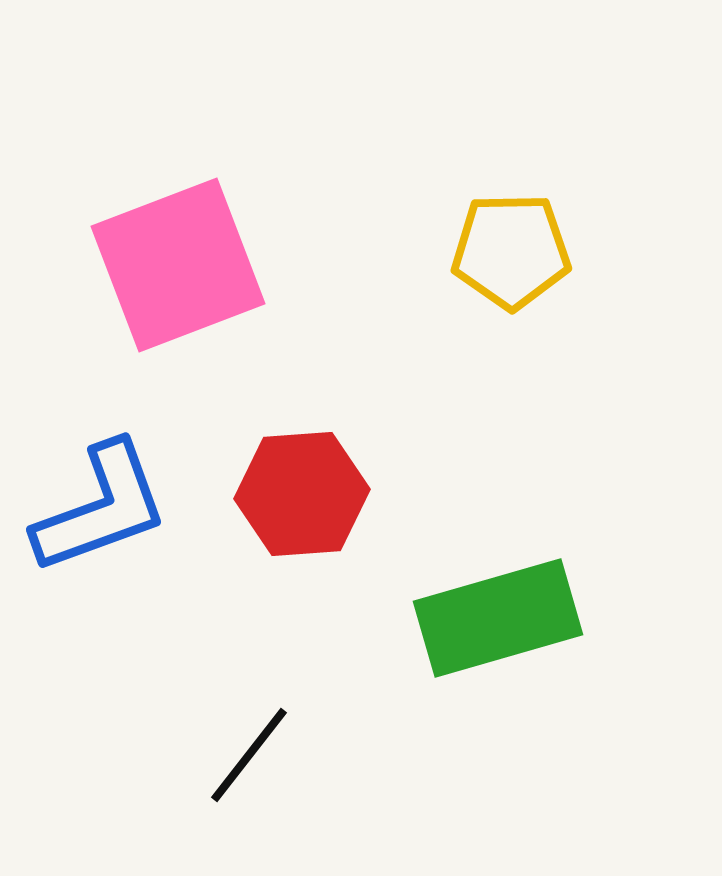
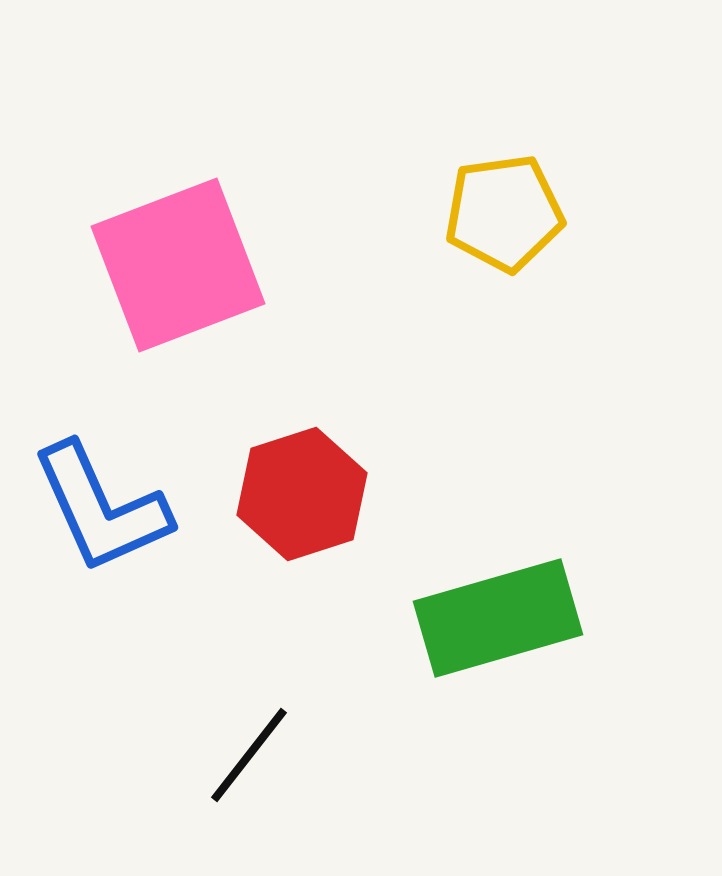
yellow pentagon: moved 7 px left, 38 px up; rotated 7 degrees counterclockwise
red hexagon: rotated 14 degrees counterclockwise
blue L-shape: rotated 86 degrees clockwise
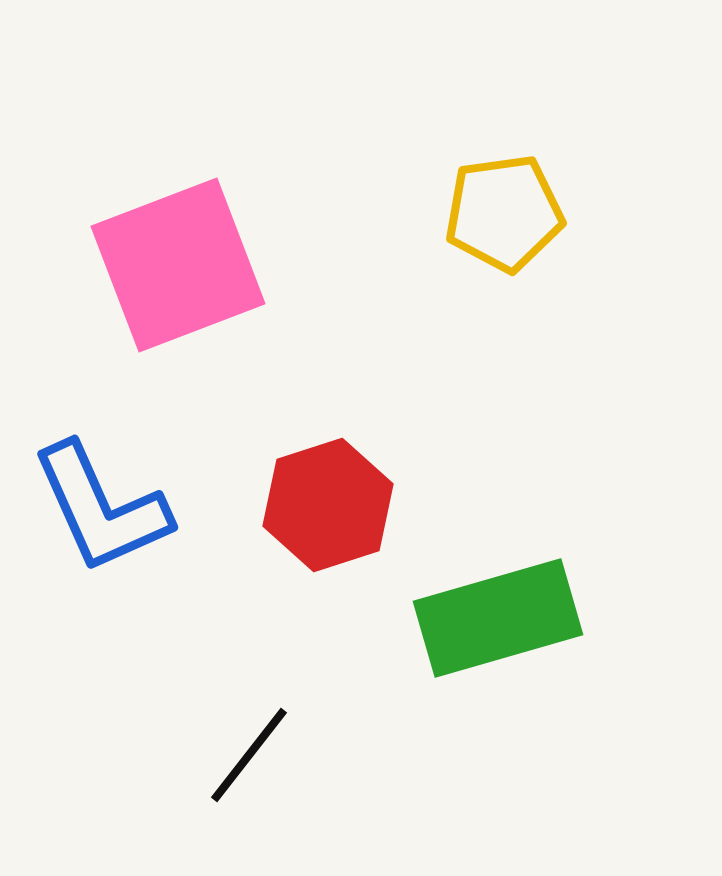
red hexagon: moved 26 px right, 11 px down
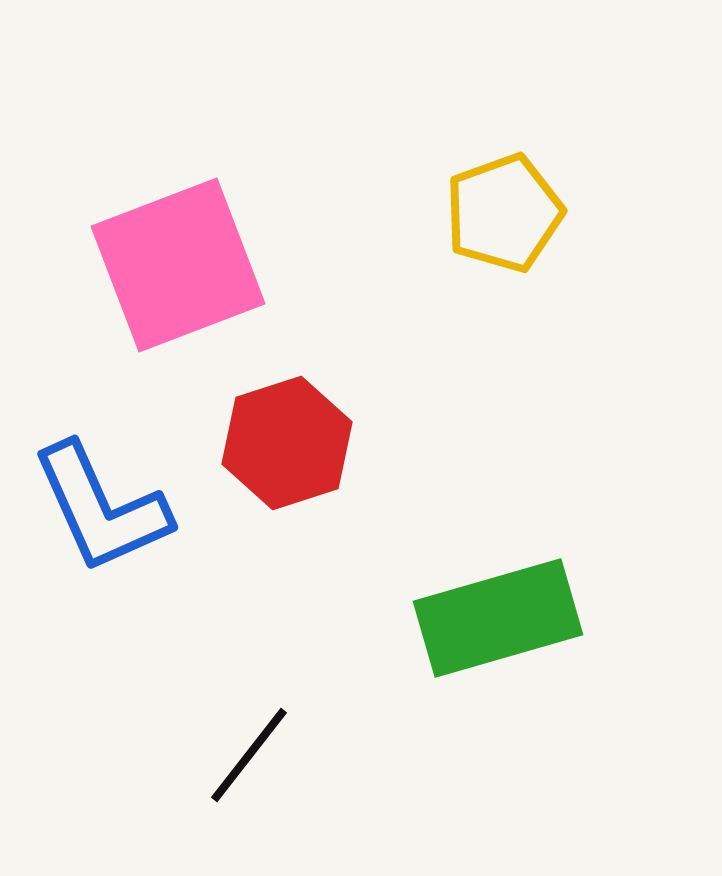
yellow pentagon: rotated 12 degrees counterclockwise
red hexagon: moved 41 px left, 62 px up
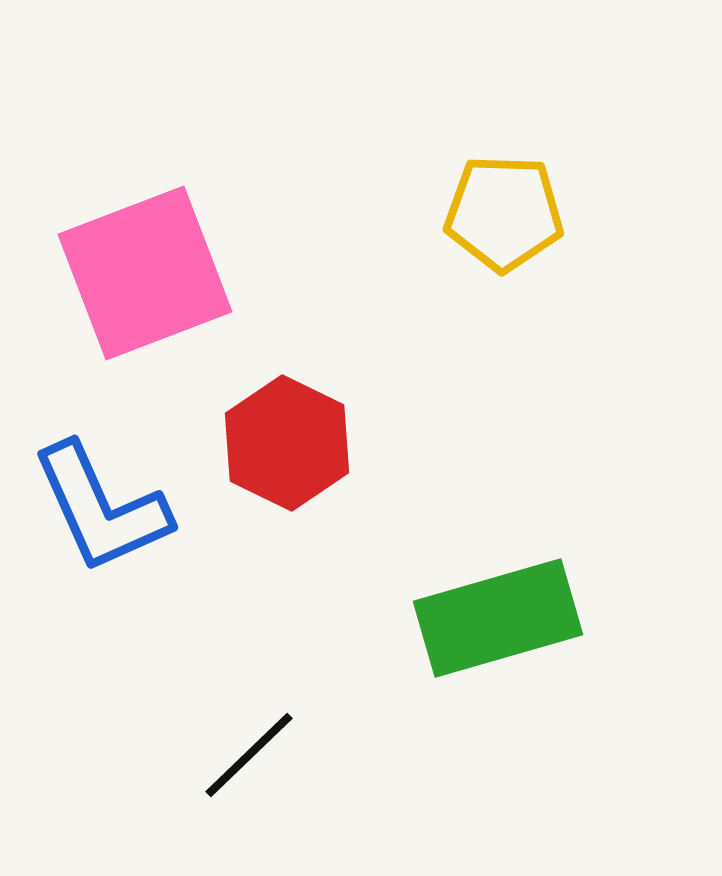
yellow pentagon: rotated 22 degrees clockwise
pink square: moved 33 px left, 8 px down
red hexagon: rotated 16 degrees counterclockwise
black line: rotated 8 degrees clockwise
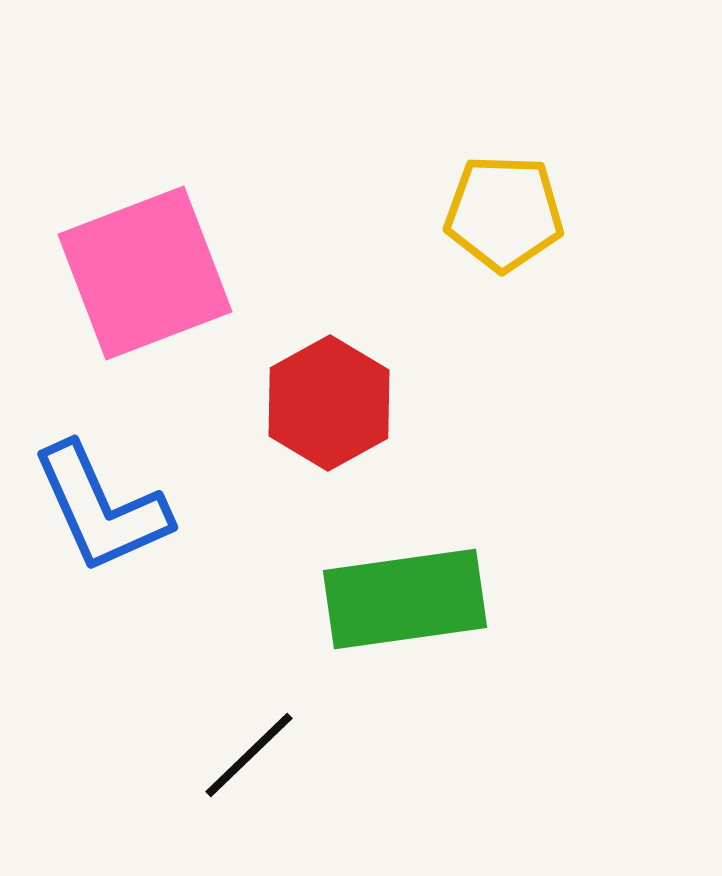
red hexagon: moved 42 px right, 40 px up; rotated 5 degrees clockwise
green rectangle: moved 93 px left, 19 px up; rotated 8 degrees clockwise
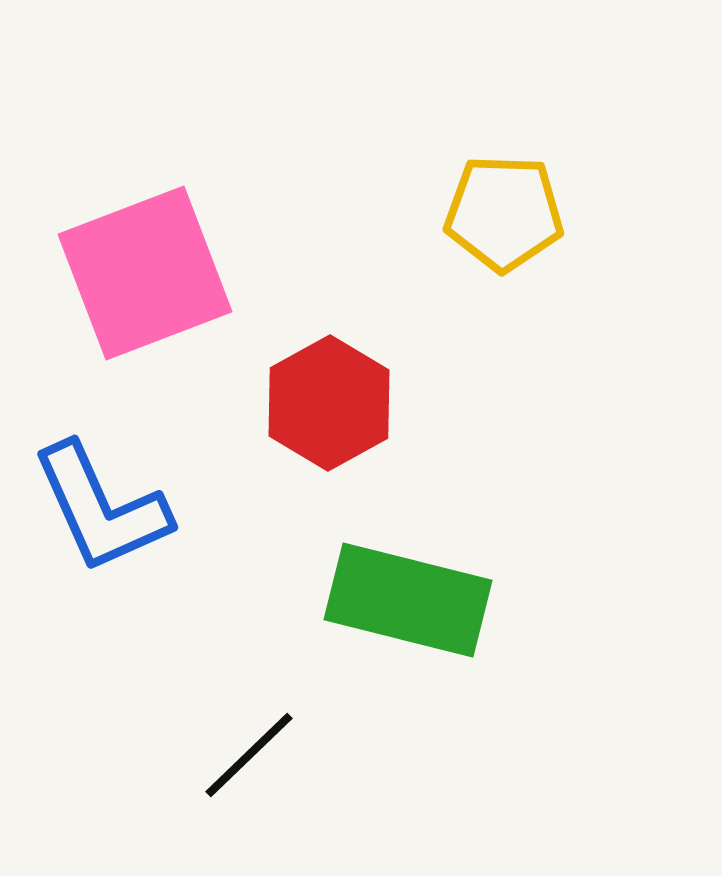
green rectangle: moved 3 px right, 1 px down; rotated 22 degrees clockwise
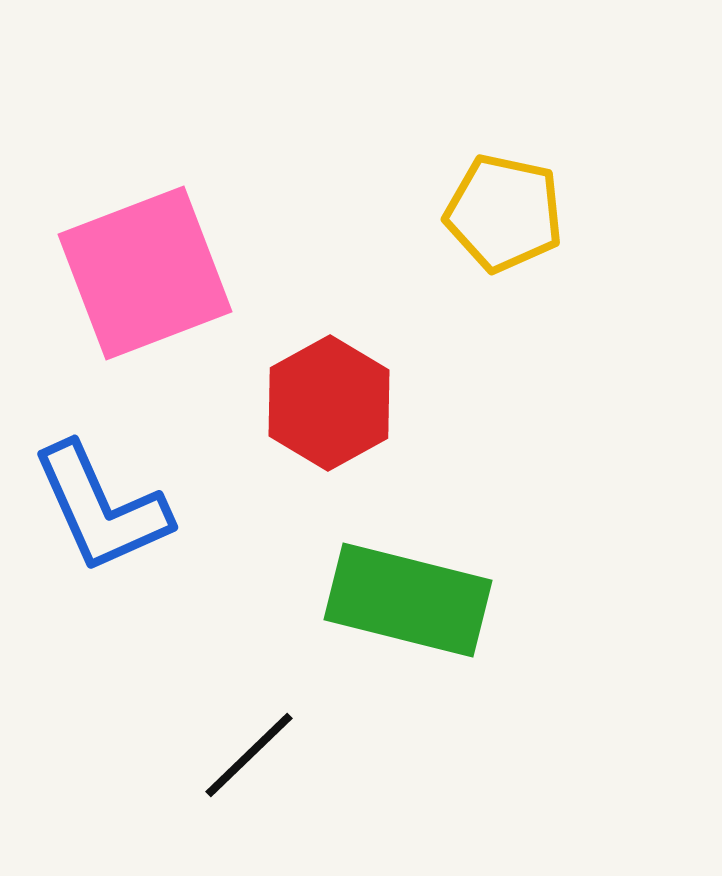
yellow pentagon: rotated 10 degrees clockwise
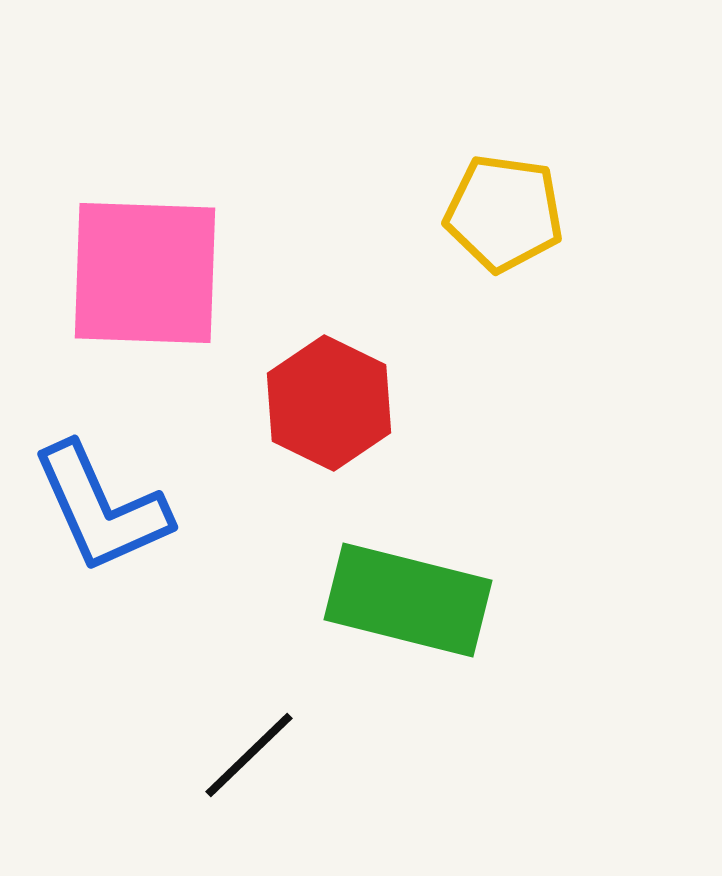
yellow pentagon: rotated 4 degrees counterclockwise
pink square: rotated 23 degrees clockwise
red hexagon: rotated 5 degrees counterclockwise
